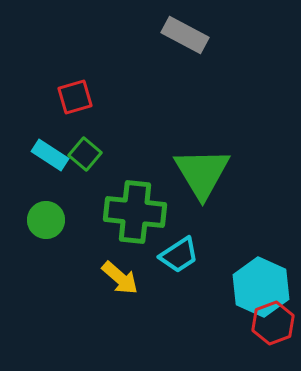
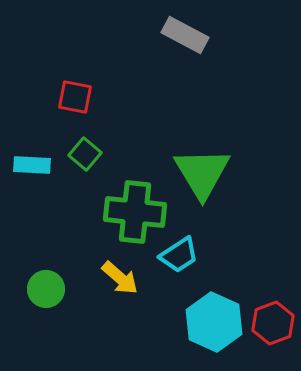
red square: rotated 27 degrees clockwise
cyan rectangle: moved 18 px left, 10 px down; rotated 30 degrees counterclockwise
green circle: moved 69 px down
cyan hexagon: moved 47 px left, 35 px down
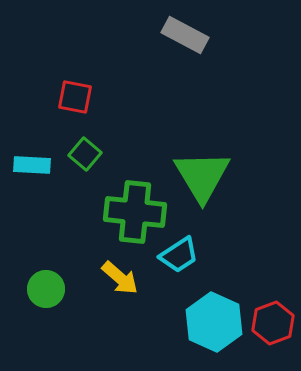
green triangle: moved 3 px down
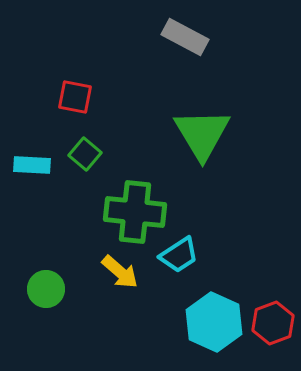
gray rectangle: moved 2 px down
green triangle: moved 42 px up
yellow arrow: moved 6 px up
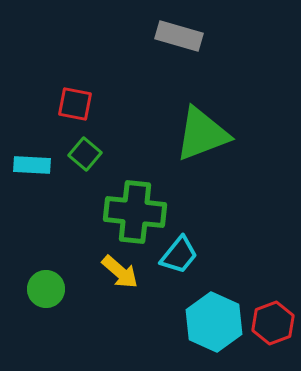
gray rectangle: moved 6 px left, 1 px up; rotated 12 degrees counterclockwise
red square: moved 7 px down
green triangle: rotated 40 degrees clockwise
cyan trapezoid: rotated 18 degrees counterclockwise
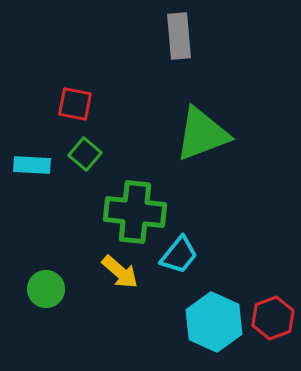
gray rectangle: rotated 69 degrees clockwise
red hexagon: moved 5 px up
